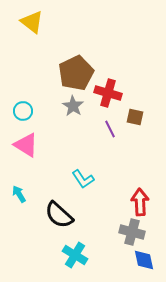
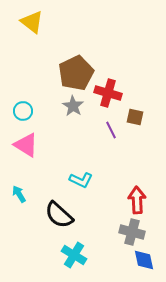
purple line: moved 1 px right, 1 px down
cyan L-shape: moved 2 px left, 1 px down; rotated 30 degrees counterclockwise
red arrow: moved 3 px left, 2 px up
cyan cross: moved 1 px left
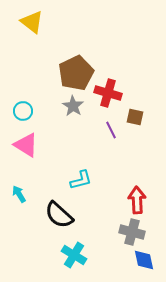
cyan L-shape: rotated 40 degrees counterclockwise
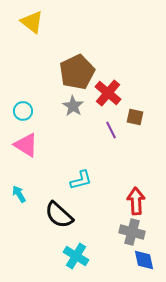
brown pentagon: moved 1 px right, 1 px up
red cross: rotated 24 degrees clockwise
red arrow: moved 1 px left, 1 px down
cyan cross: moved 2 px right, 1 px down
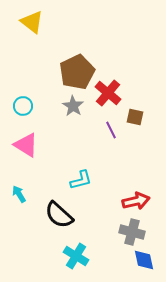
cyan circle: moved 5 px up
red arrow: rotated 80 degrees clockwise
